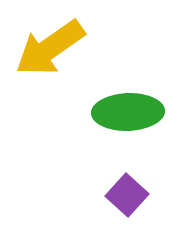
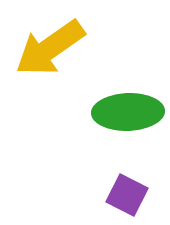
purple square: rotated 15 degrees counterclockwise
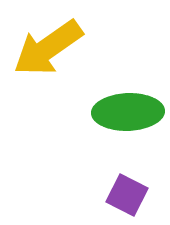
yellow arrow: moved 2 px left
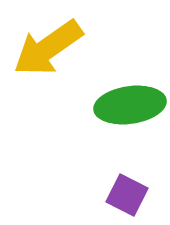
green ellipse: moved 2 px right, 7 px up; rotated 6 degrees counterclockwise
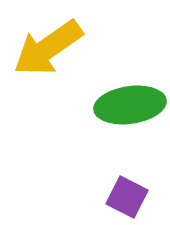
purple square: moved 2 px down
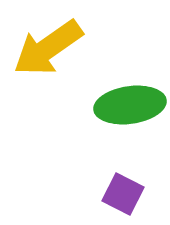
purple square: moved 4 px left, 3 px up
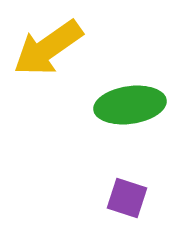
purple square: moved 4 px right, 4 px down; rotated 9 degrees counterclockwise
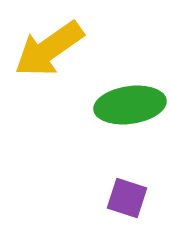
yellow arrow: moved 1 px right, 1 px down
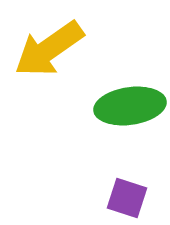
green ellipse: moved 1 px down
